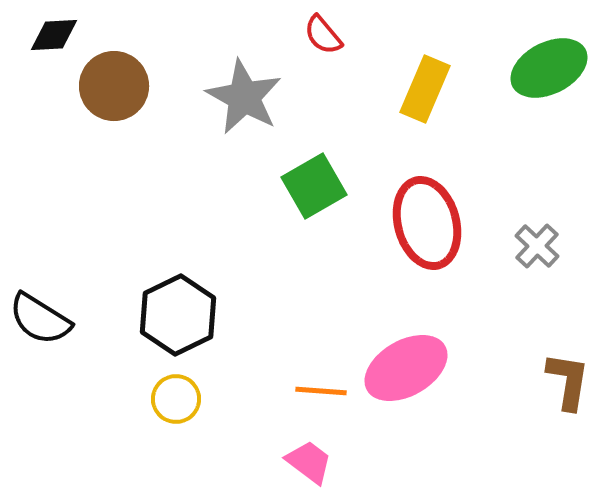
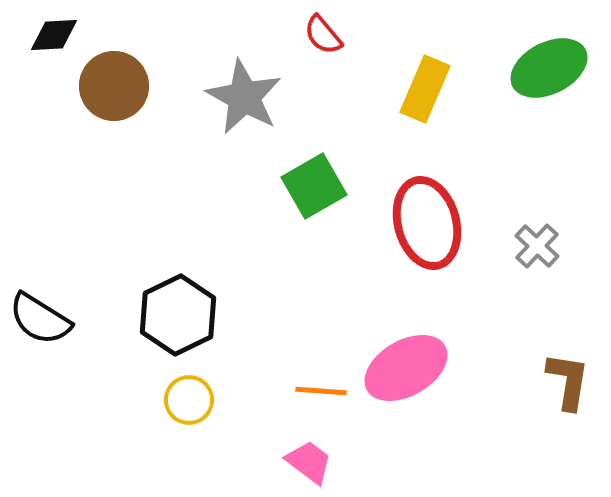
yellow circle: moved 13 px right, 1 px down
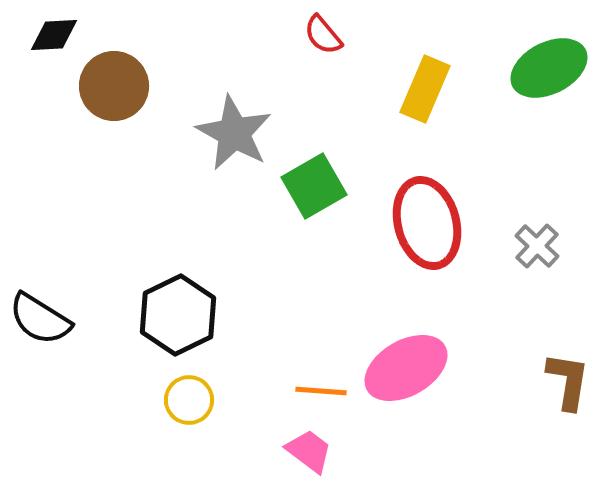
gray star: moved 10 px left, 36 px down
pink trapezoid: moved 11 px up
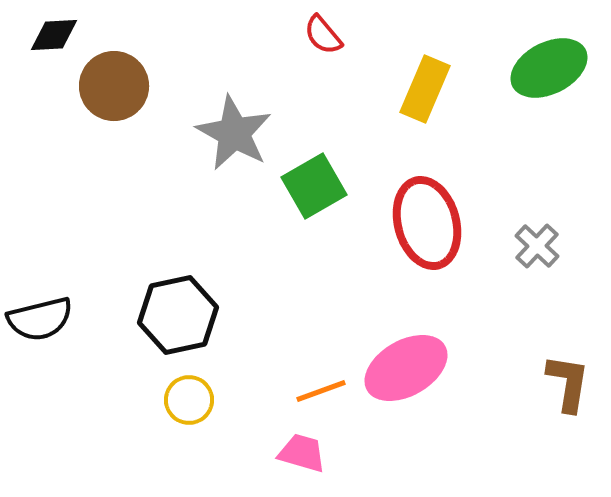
black hexagon: rotated 14 degrees clockwise
black semicircle: rotated 46 degrees counterclockwise
brown L-shape: moved 2 px down
orange line: rotated 24 degrees counterclockwise
pink trapezoid: moved 7 px left, 2 px down; rotated 21 degrees counterclockwise
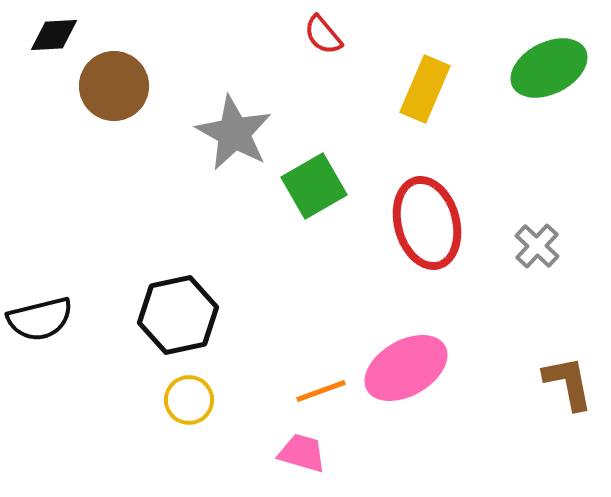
brown L-shape: rotated 20 degrees counterclockwise
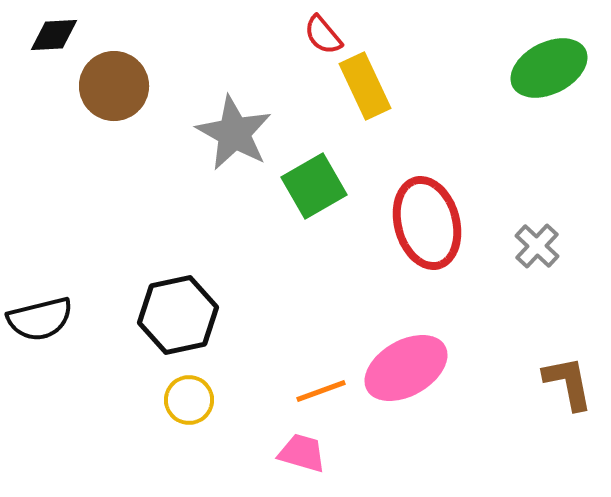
yellow rectangle: moved 60 px left, 3 px up; rotated 48 degrees counterclockwise
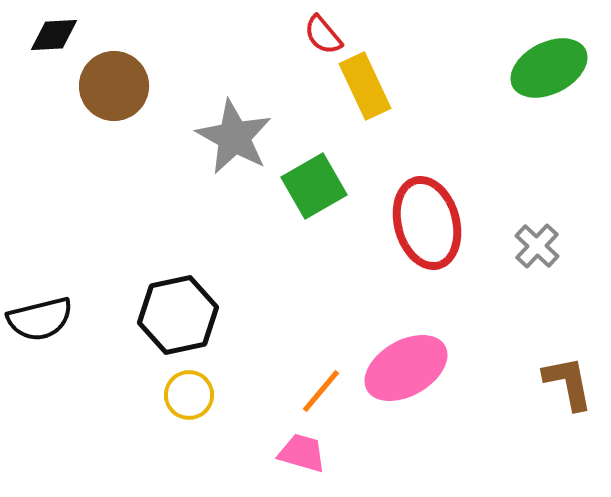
gray star: moved 4 px down
orange line: rotated 30 degrees counterclockwise
yellow circle: moved 5 px up
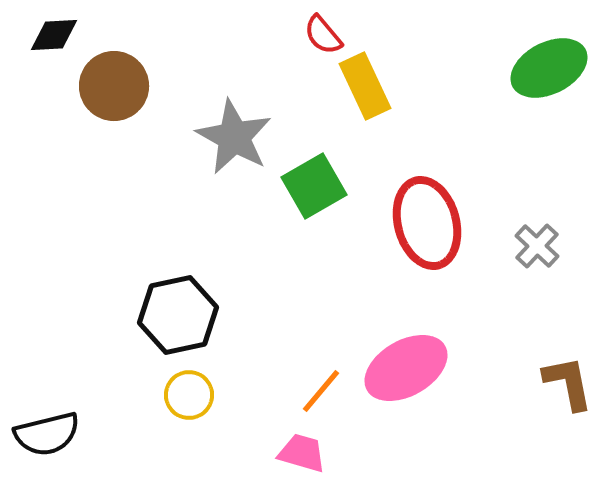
black semicircle: moved 7 px right, 115 px down
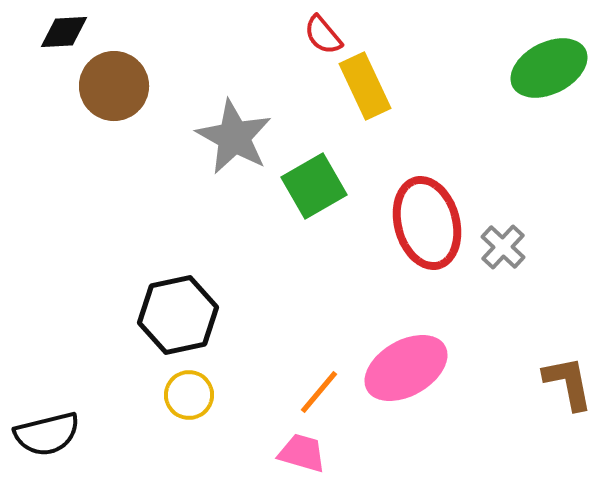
black diamond: moved 10 px right, 3 px up
gray cross: moved 34 px left, 1 px down
orange line: moved 2 px left, 1 px down
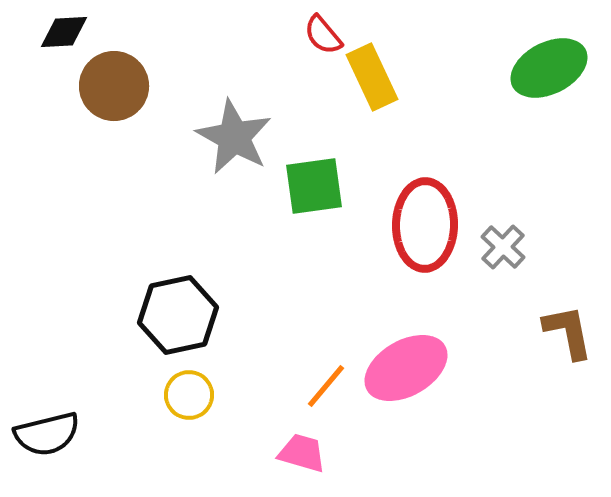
yellow rectangle: moved 7 px right, 9 px up
green square: rotated 22 degrees clockwise
red ellipse: moved 2 px left, 2 px down; rotated 16 degrees clockwise
brown L-shape: moved 51 px up
orange line: moved 7 px right, 6 px up
